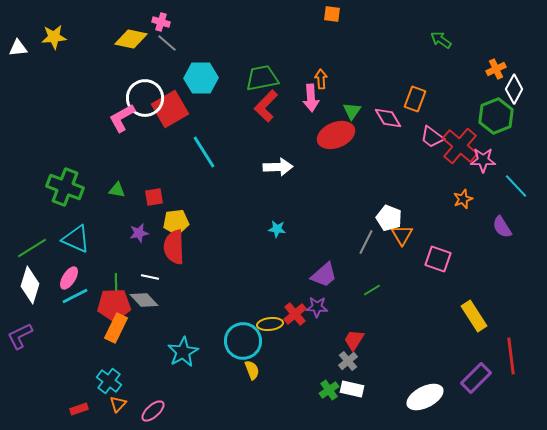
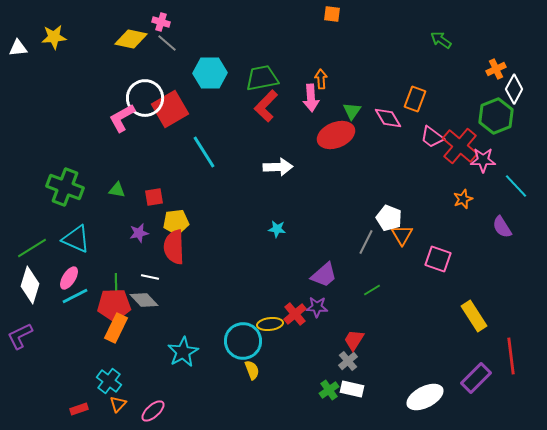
cyan hexagon at (201, 78): moved 9 px right, 5 px up
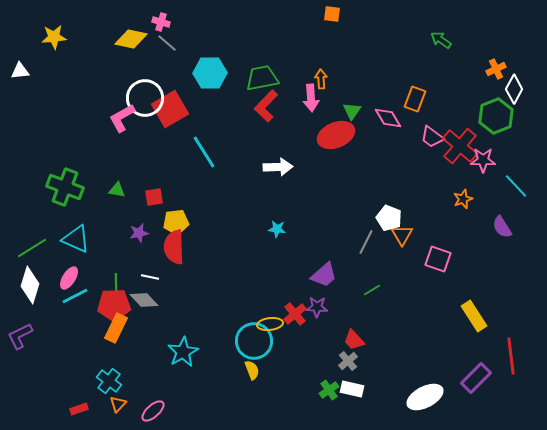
white triangle at (18, 48): moved 2 px right, 23 px down
red trapezoid at (354, 340): rotated 75 degrees counterclockwise
cyan circle at (243, 341): moved 11 px right
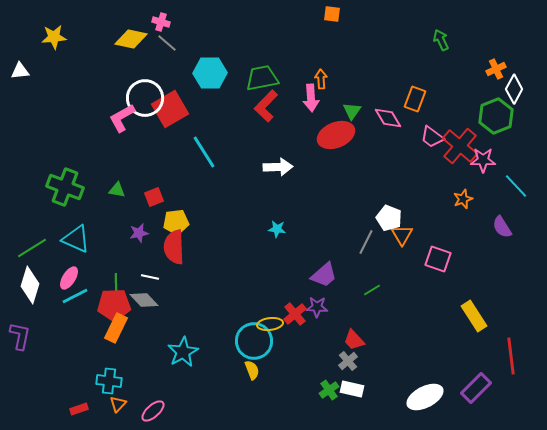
green arrow at (441, 40): rotated 30 degrees clockwise
red square at (154, 197): rotated 12 degrees counterclockwise
purple L-shape at (20, 336): rotated 128 degrees clockwise
purple rectangle at (476, 378): moved 10 px down
cyan cross at (109, 381): rotated 30 degrees counterclockwise
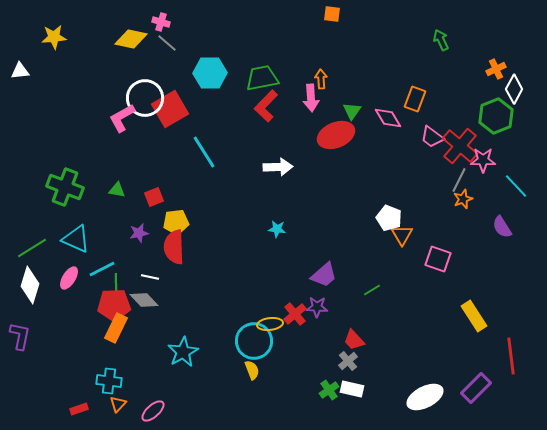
gray line at (366, 242): moved 93 px right, 62 px up
cyan line at (75, 296): moved 27 px right, 27 px up
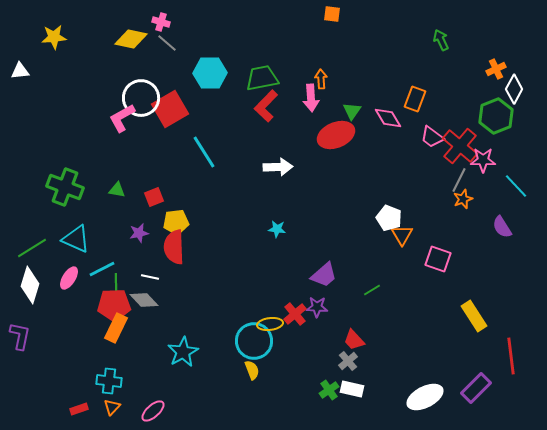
white circle at (145, 98): moved 4 px left
orange triangle at (118, 404): moved 6 px left, 3 px down
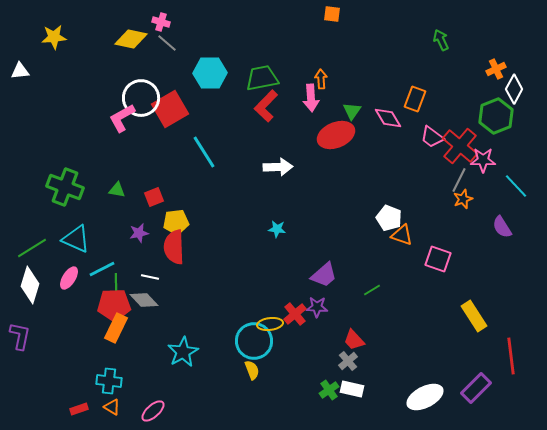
orange triangle at (402, 235): rotated 40 degrees counterclockwise
orange triangle at (112, 407): rotated 42 degrees counterclockwise
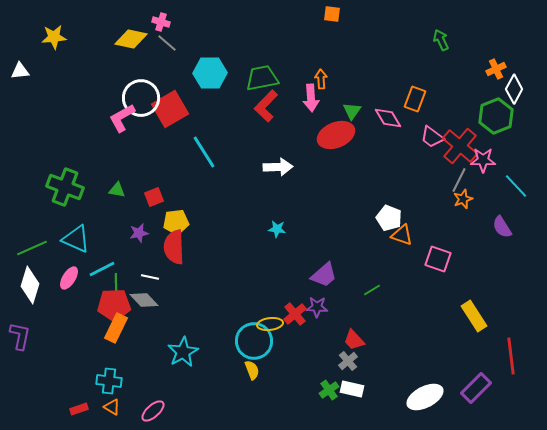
green line at (32, 248): rotated 8 degrees clockwise
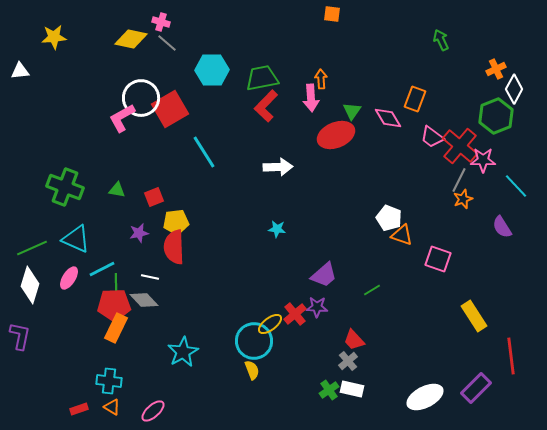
cyan hexagon at (210, 73): moved 2 px right, 3 px up
yellow ellipse at (270, 324): rotated 30 degrees counterclockwise
